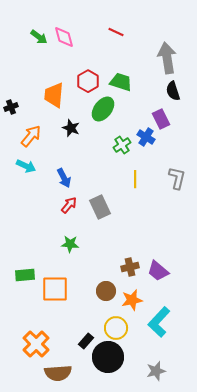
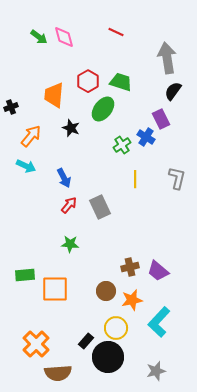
black semicircle: rotated 54 degrees clockwise
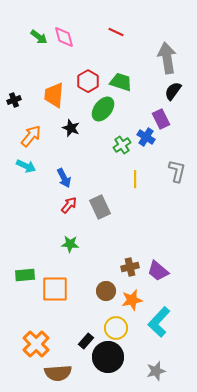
black cross: moved 3 px right, 7 px up
gray L-shape: moved 7 px up
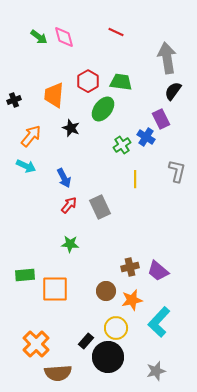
green trapezoid: rotated 10 degrees counterclockwise
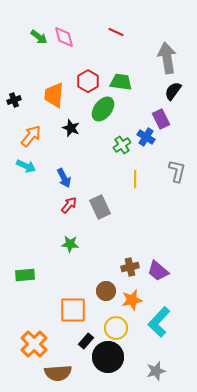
orange square: moved 18 px right, 21 px down
orange cross: moved 2 px left
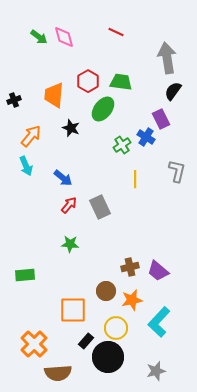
cyan arrow: rotated 42 degrees clockwise
blue arrow: moved 1 px left; rotated 24 degrees counterclockwise
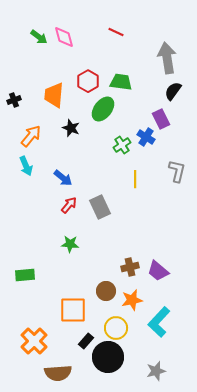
orange cross: moved 3 px up
